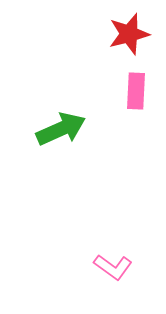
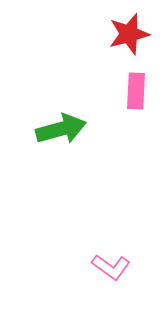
green arrow: rotated 9 degrees clockwise
pink L-shape: moved 2 px left
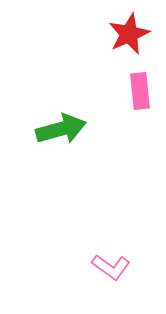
red star: rotated 9 degrees counterclockwise
pink rectangle: moved 4 px right; rotated 9 degrees counterclockwise
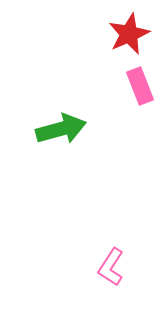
pink rectangle: moved 5 px up; rotated 15 degrees counterclockwise
pink L-shape: rotated 87 degrees clockwise
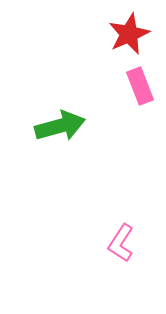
green arrow: moved 1 px left, 3 px up
pink L-shape: moved 10 px right, 24 px up
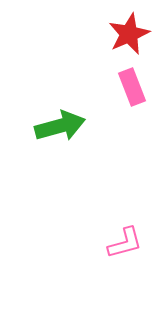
pink rectangle: moved 8 px left, 1 px down
pink L-shape: moved 4 px right; rotated 138 degrees counterclockwise
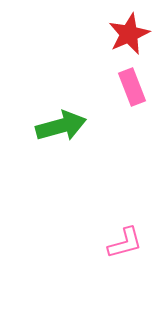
green arrow: moved 1 px right
